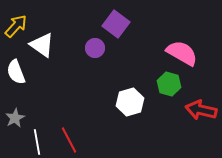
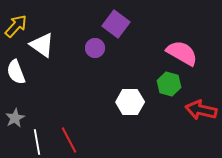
white hexagon: rotated 16 degrees clockwise
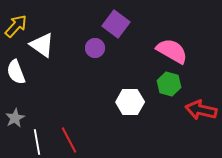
pink semicircle: moved 10 px left, 2 px up
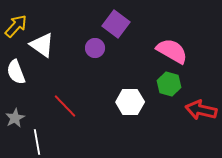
red line: moved 4 px left, 34 px up; rotated 16 degrees counterclockwise
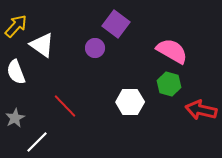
white line: rotated 55 degrees clockwise
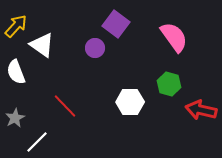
pink semicircle: moved 2 px right, 14 px up; rotated 24 degrees clockwise
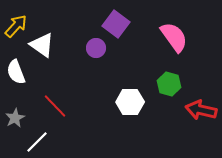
purple circle: moved 1 px right
red line: moved 10 px left
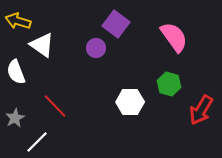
yellow arrow: moved 2 px right, 5 px up; rotated 115 degrees counterclockwise
red arrow: rotated 72 degrees counterclockwise
